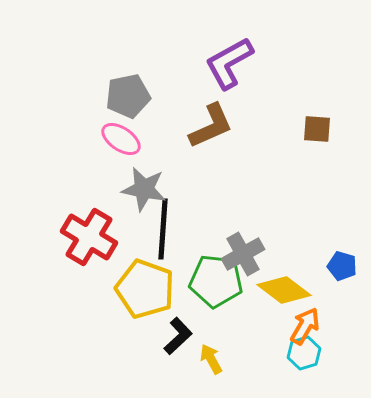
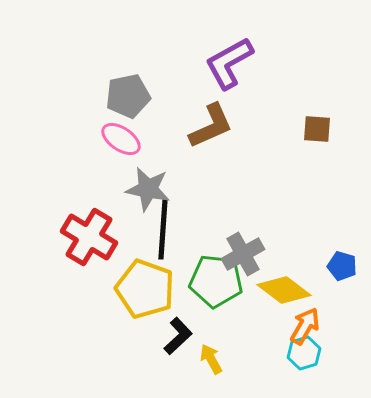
gray star: moved 4 px right
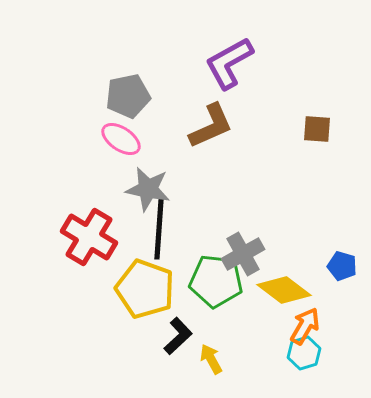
black line: moved 4 px left
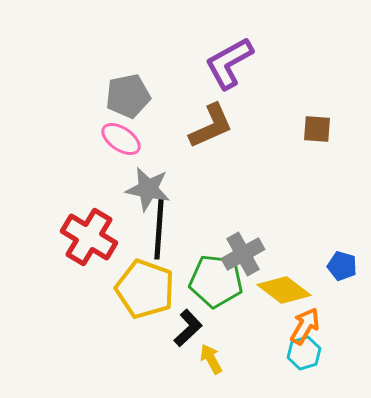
black L-shape: moved 10 px right, 8 px up
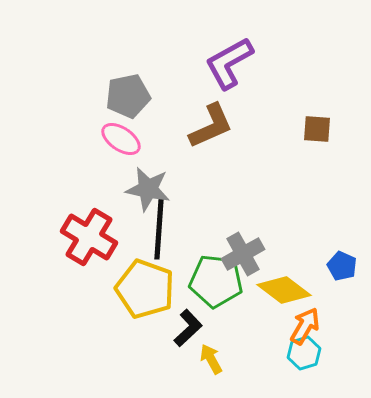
blue pentagon: rotated 8 degrees clockwise
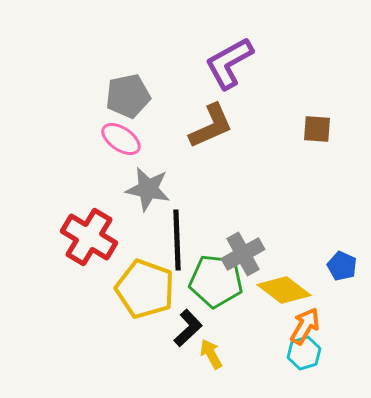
black line: moved 18 px right, 11 px down; rotated 6 degrees counterclockwise
yellow arrow: moved 5 px up
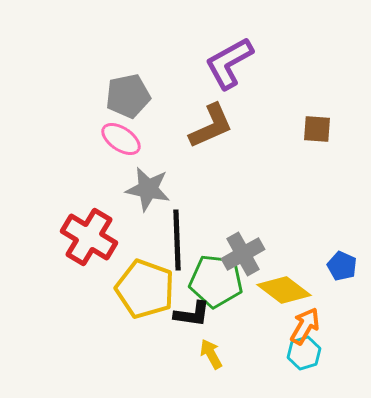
black L-shape: moved 4 px right, 14 px up; rotated 51 degrees clockwise
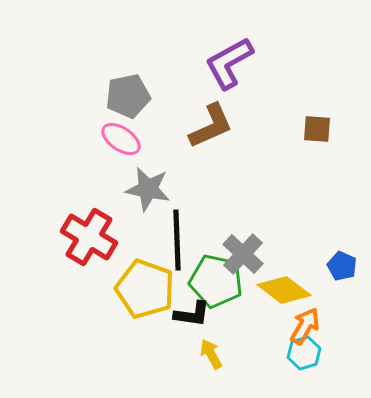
gray cross: rotated 18 degrees counterclockwise
green pentagon: rotated 6 degrees clockwise
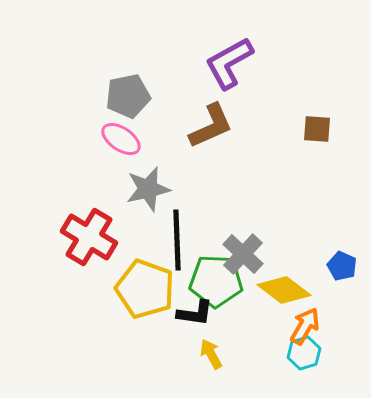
gray star: rotated 24 degrees counterclockwise
green pentagon: rotated 10 degrees counterclockwise
black L-shape: moved 3 px right, 1 px up
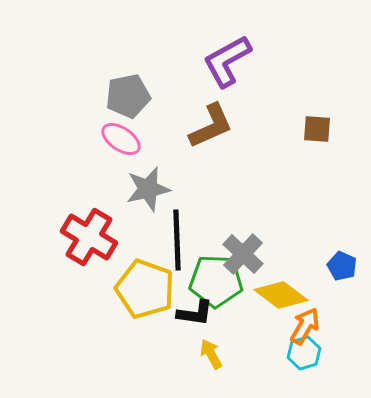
purple L-shape: moved 2 px left, 2 px up
yellow diamond: moved 3 px left, 5 px down
